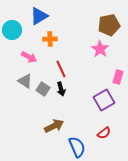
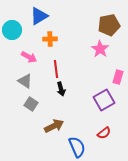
red line: moved 5 px left; rotated 18 degrees clockwise
gray square: moved 12 px left, 15 px down
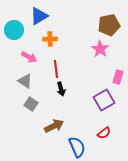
cyan circle: moved 2 px right
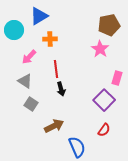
pink arrow: rotated 105 degrees clockwise
pink rectangle: moved 1 px left, 1 px down
purple square: rotated 15 degrees counterclockwise
red semicircle: moved 3 px up; rotated 16 degrees counterclockwise
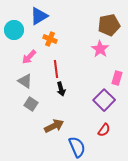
orange cross: rotated 24 degrees clockwise
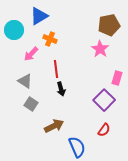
pink arrow: moved 2 px right, 3 px up
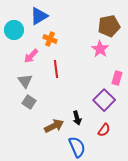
brown pentagon: moved 1 px down
pink arrow: moved 2 px down
gray triangle: rotated 21 degrees clockwise
black arrow: moved 16 px right, 29 px down
gray square: moved 2 px left, 2 px up
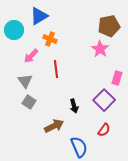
black arrow: moved 3 px left, 12 px up
blue semicircle: moved 2 px right
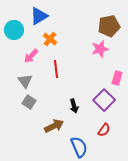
orange cross: rotated 16 degrees clockwise
pink star: rotated 24 degrees clockwise
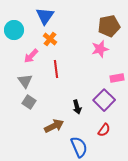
blue triangle: moved 6 px right; rotated 24 degrees counterclockwise
pink rectangle: rotated 64 degrees clockwise
black arrow: moved 3 px right, 1 px down
